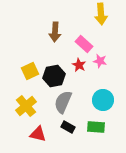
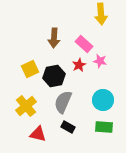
brown arrow: moved 1 px left, 6 px down
red star: rotated 16 degrees clockwise
yellow square: moved 2 px up
green rectangle: moved 8 px right
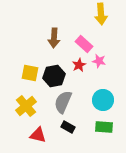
pink star: moved 1 px left
yellow square: moved 4 px down; rotated 36 degrees clockwise
red triangle: moved 1 px down
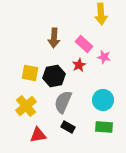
pink star: moved 5 px right, 4 px up
red triangle: rotated 24 degrees counterclockwise
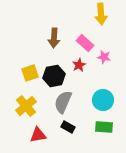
pink rectangle: moved 1 px right, 1 px up
yellow square: rotated 30 degrees counterclockwise
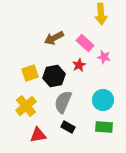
brown arrow: rotated 60 degrees clockwise
